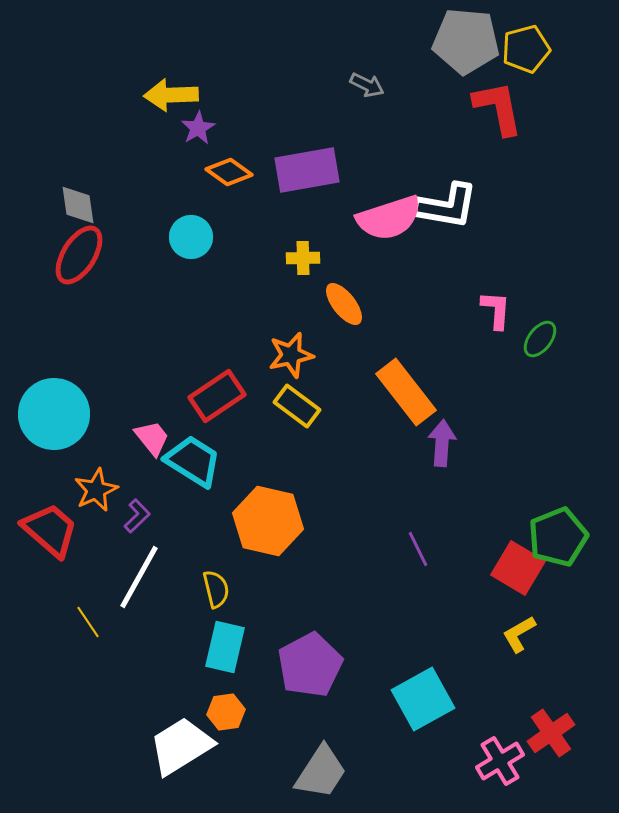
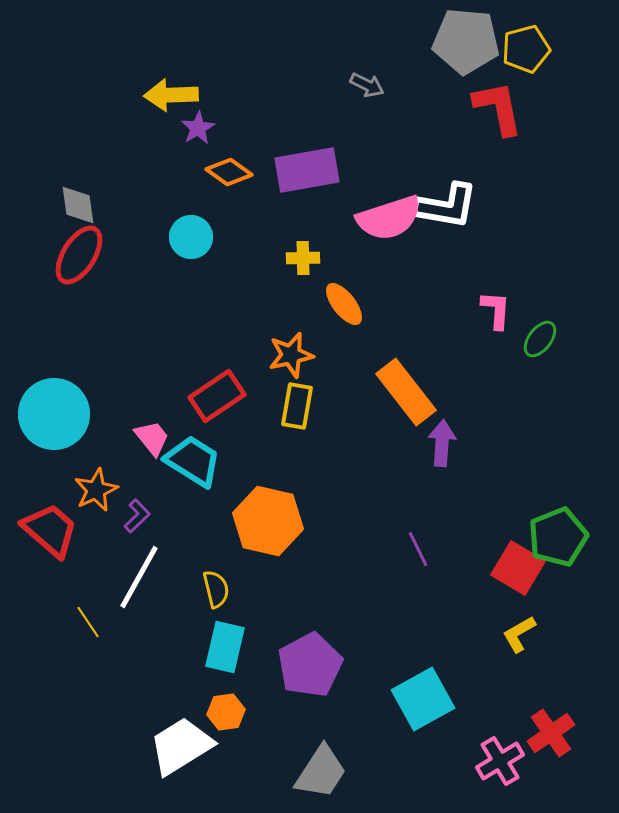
yellow rectangle at (297, 406): rotated 63 degrees clockwise
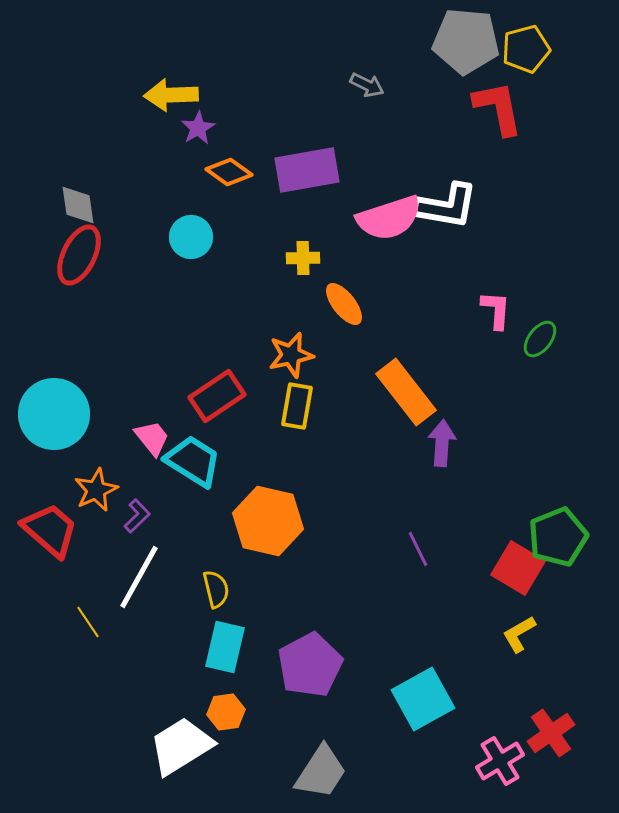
red ellipse at (79, 255): rotated 6 degrees counterclockwise
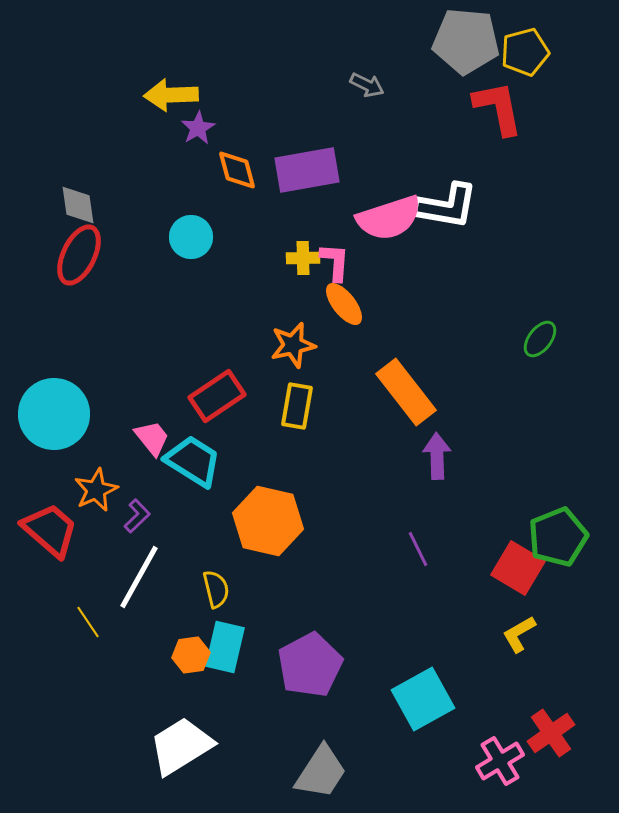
yellow pentagon at (526, 49): moved 1 px left, 3 px down
orange diamond at (229, 172): moved 8 px right, 2 px up; rotated 39 degrees clockwise
pink L-shape at (496, 310): moved 161 px left, 48 px up
orange star at (291, 355): moved 2 px right, 10 px up
purple arrow at (442, 443): moved 5 px left, 13 px down; rotated 6 degrees counterclockwise
orange hexagon at (226, 712): moved 35 px left, 57 px up
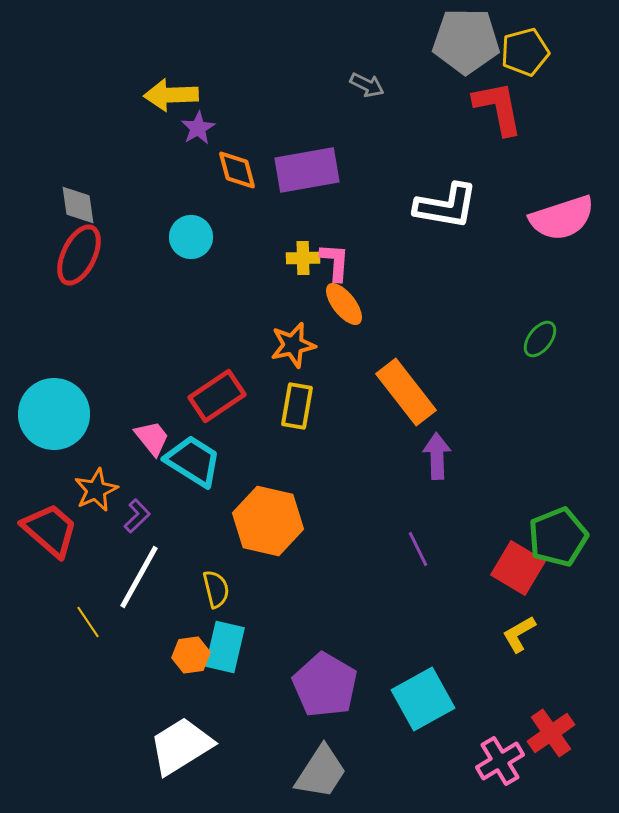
gray pentagon at (466, 41): rotated 4 degrees counterclockwise
pink semicircle at (389, 218): moved 173 px right
purple pentagon at (310, 665): moved 15 px right, 20 px down; rotated 14 degrees counterclockwise
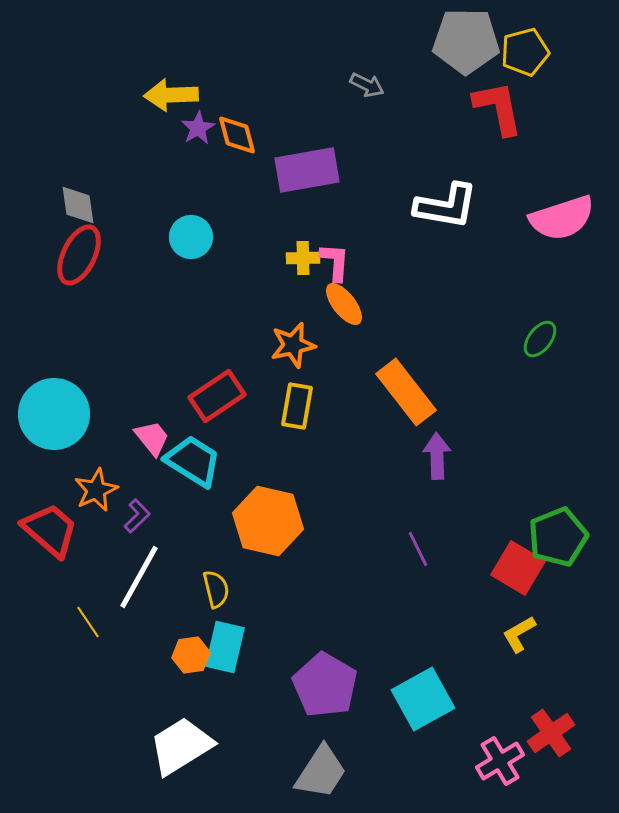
orange diamond at (237, 170): moved 35 px up
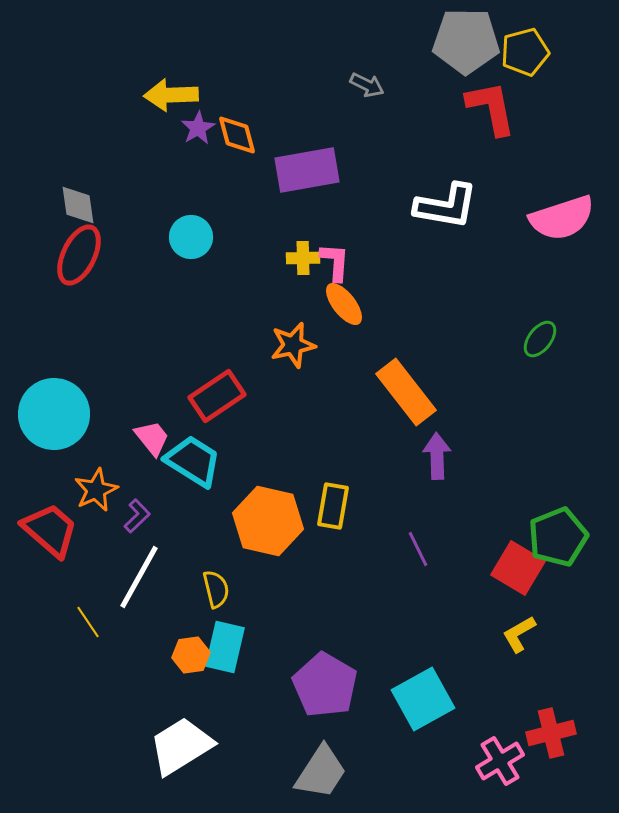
red L-shape at (498, 108): moved 7 px left
yellow rectangle at (297, 406): moved 36 px right, 100 px down
red cross at (551, 733): rotated 21 degrees clockwise
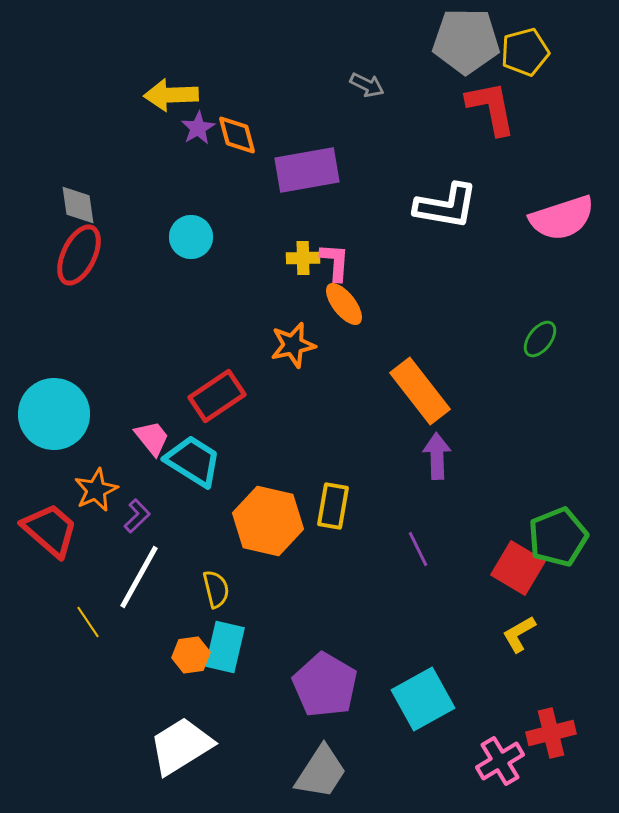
orange rectangle at (406, 392): moved 14 px right, 1 px up
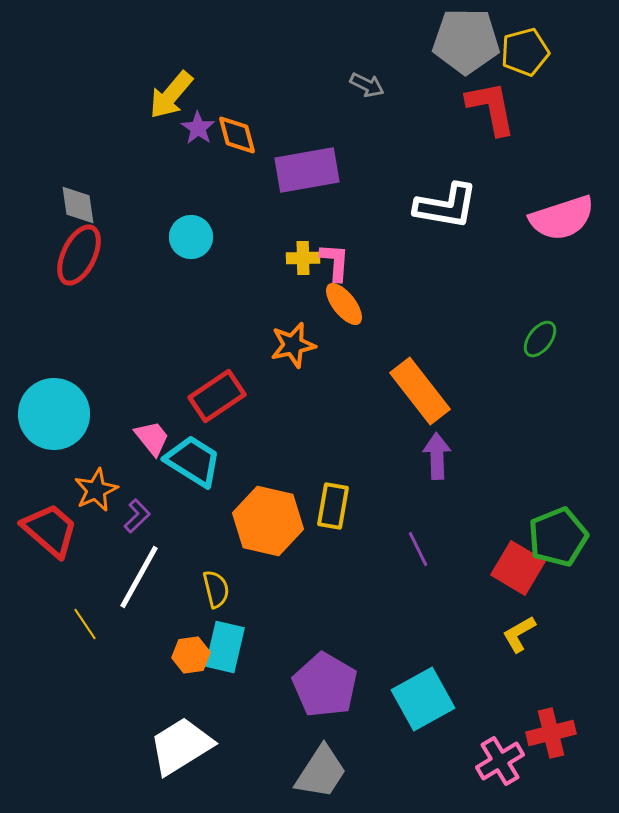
yellow arrow at (171, 95): rotated 48 degrees counterclockwise
purple star at (198, 128): rotated 8 degrees counterclockwise
yellow line at (88, 622): moved 3 px left, 2 px down
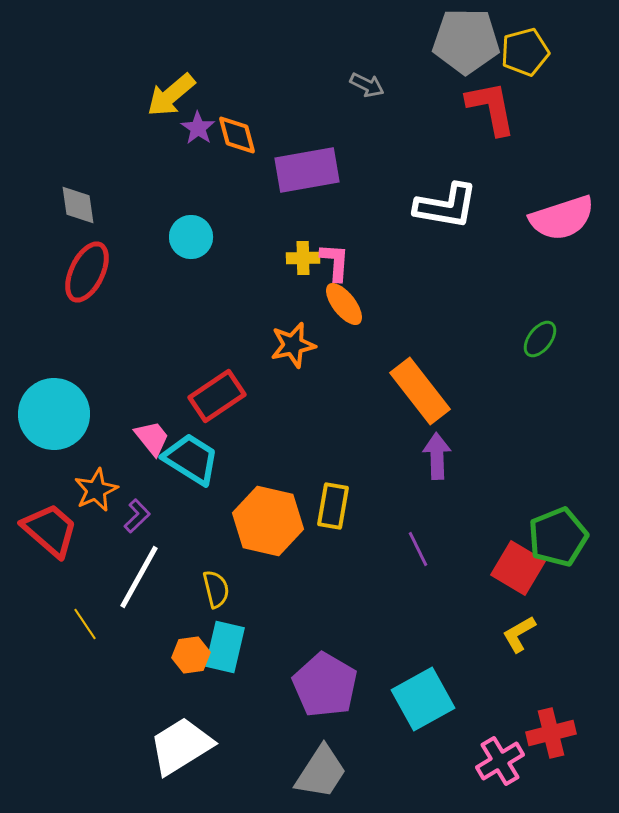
yellow arrow at (171, 95): rotated 10 degrees clockwise
red ellipse at (79, 255): moved 8 px right, 17 px down
cyan trapezoid at (193, 461): moved 2 px left, 2 px up
